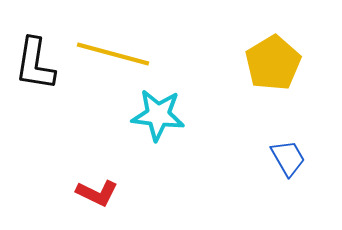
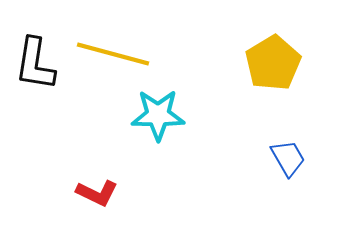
cyan star: rotated 6 degrees counterclockwise
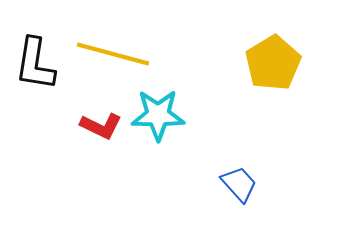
blue trapezoid: moved 49 px left, 26 px down; rotated 12 degrees counterclockwise
red L-shape: moved 4 px right, 67 px up
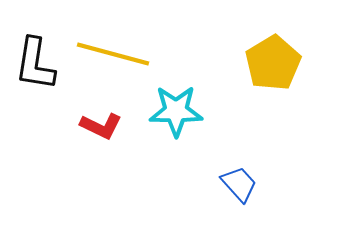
cyan star: moved 18 px right, 4 px up
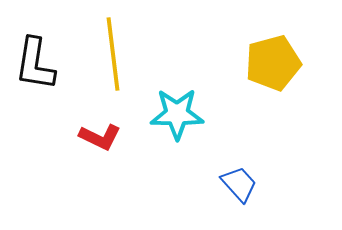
yellow line: rotated 68 degrees clockwise
yellow pentagon: rotated 16 degrees clockwise
cyan star: moved 1 px right, 3 px down
red L-shape: moved 1 px left, 11 px down
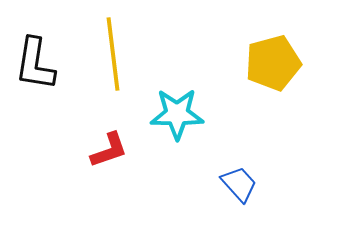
red L-shape: moved 9 px right, 13 px down; rotated 45 degrees counterclockwise
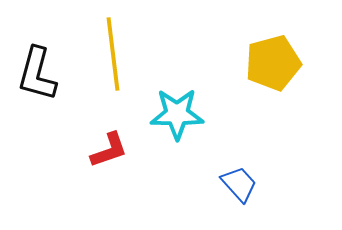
black L-shape: moved 2 px right, 10 px down; rotated 6 degrees clockwise
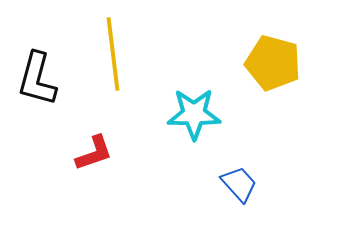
yellow pentagon: rotated 30 degrees clockwise
black L-shape: moved 5 px down
cyan star: moved 17 px right
red L-shape: moved 15 px left, 3 px down
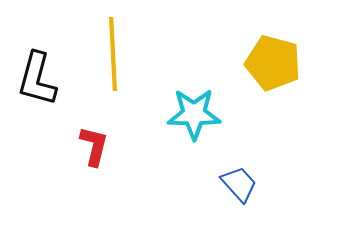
yellow line: rotated 4 degrees clockwise
red L-shape: moved 7 px up; rotated 57 degrees counterclockwise
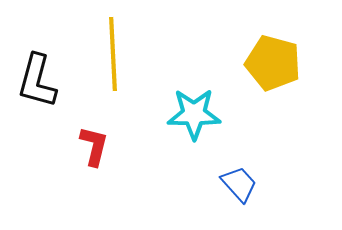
black L-shape: moved 2 px down
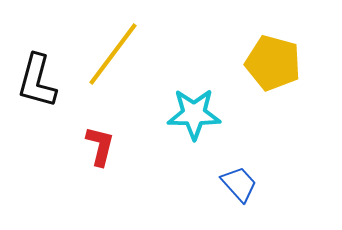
yellow line: rotated 40 degrees clockwise
red L-shape: moved 6 px right
